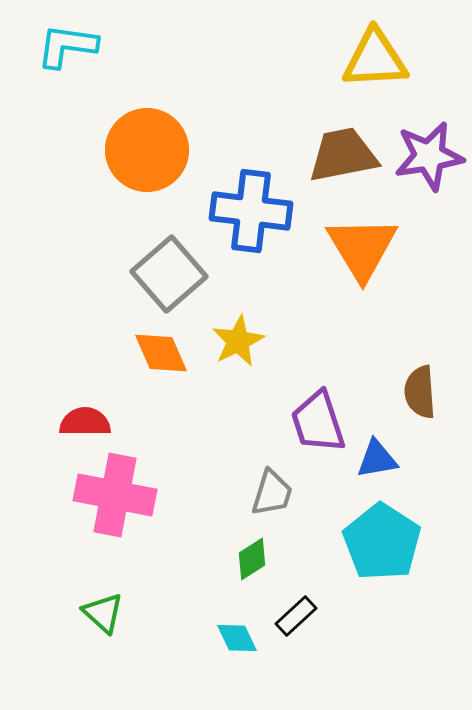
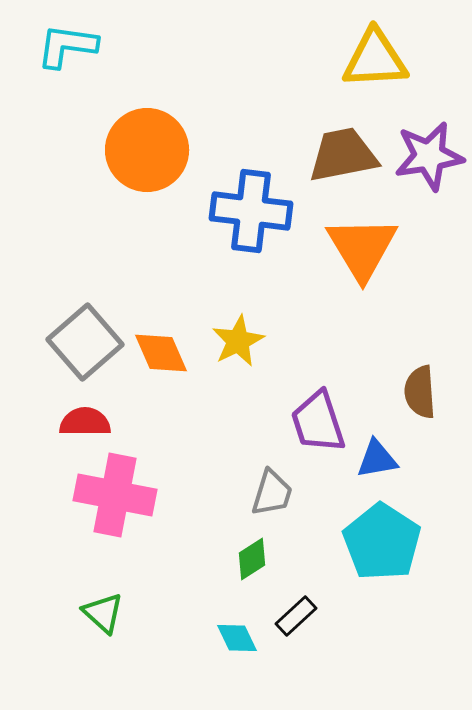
gray square: moved 84 px left, 68 px down
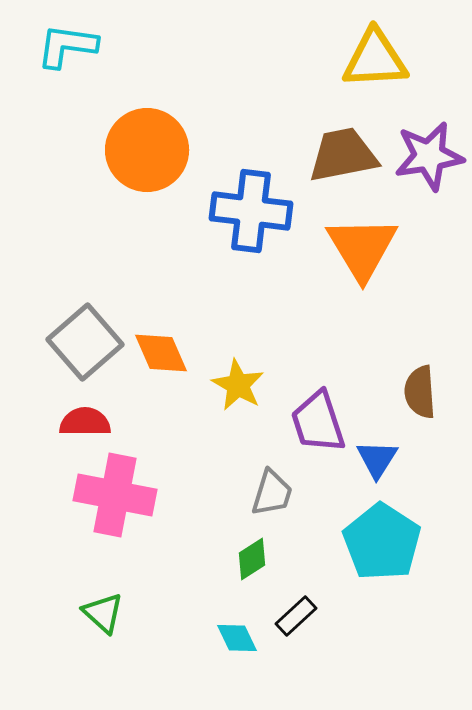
yellow star: moved 44 px down; rotated 16 degrees counterclockwise
blue triangle: rotated 48 degrees counterclockwise
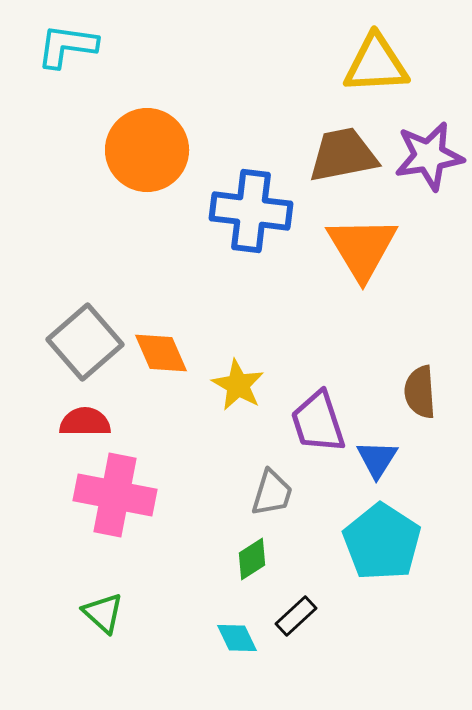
yellow triangle: moved 1 px right, 5 px down
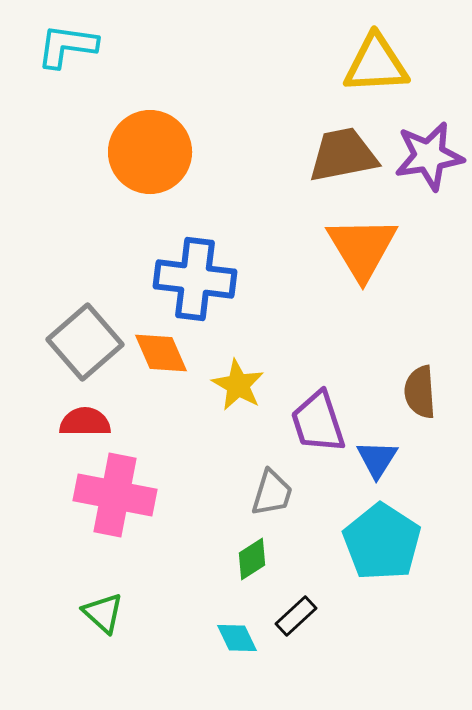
orange circle: moved 3 px right, 2 px down
blue cross: moved 56 px left, 68 px down
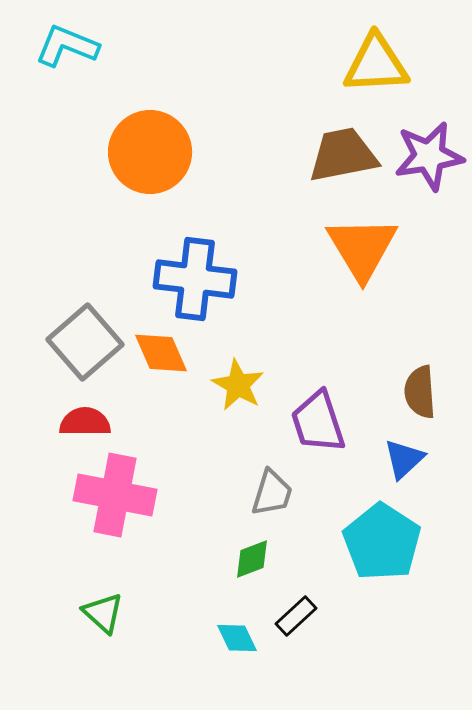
cyan L-shape: rotated 14 degrees clockwise
blue triangle: moved 27 px right; rotated 15 degrees clockwise
green diamond: rotated 12 degrees clockwise
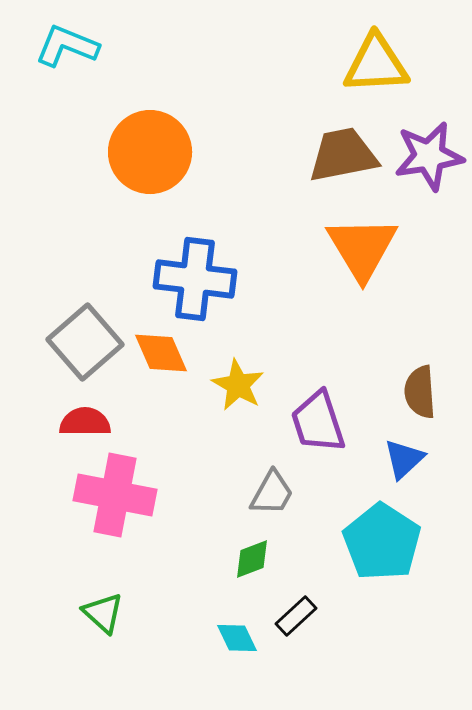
gray trapezoid: rotated 12 degrees clockwise
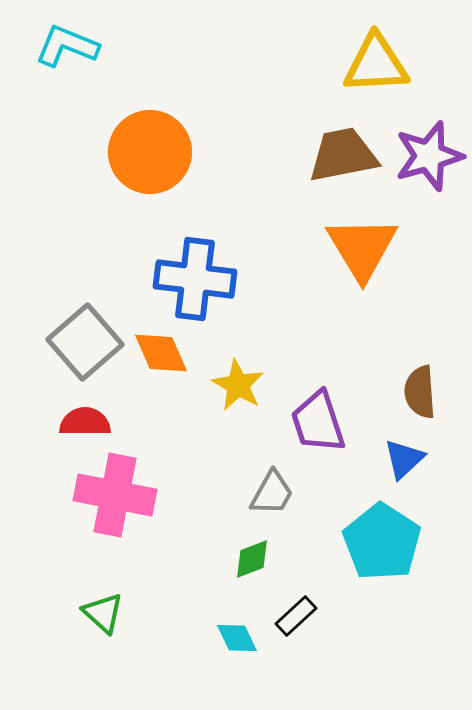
purple star: rotated 6 degrees counterclockwise
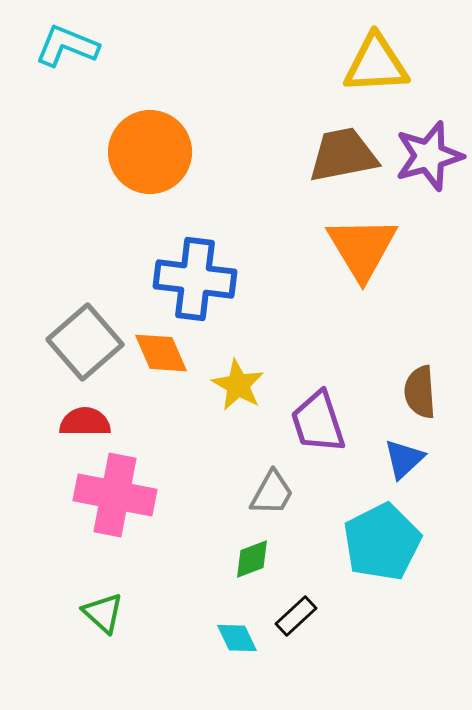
cyan pentagon: rotated 12 degrees clockwise
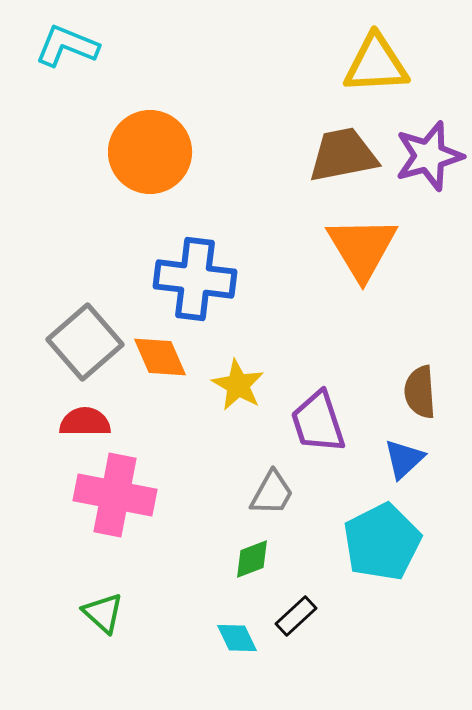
orange diamond: moved 1 px left, 4 px down
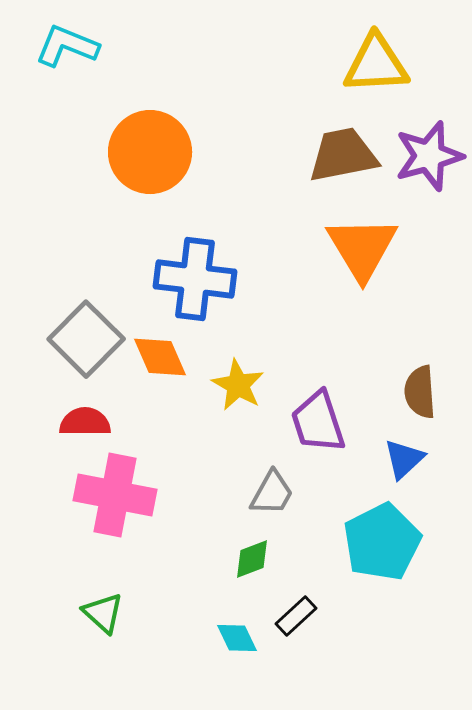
gray square: moved 1 px right, 3 px up; rotated 4 degrees counterclockwise
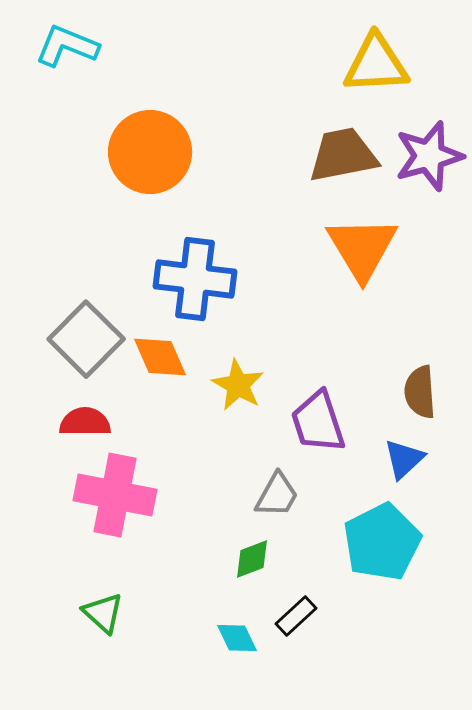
gray trapezoid: moved 5 px right, 2 px down
